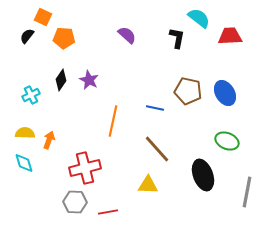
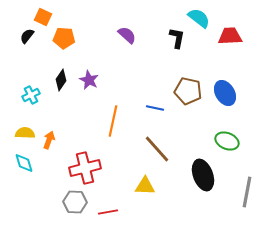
yellow triangle: moved 3 px left, 1 px down
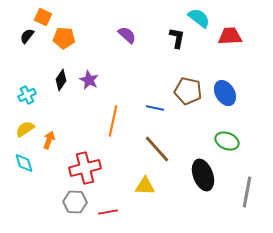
cyan cross: moved 4 px left
yellow semicircle: moved 4 px up; rotated 36 degrees counterclockwise
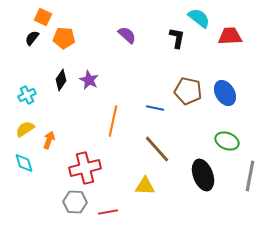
black semicircle: moved 5 px right, 2 px down
gray line: moved 3 px right, 16 px up
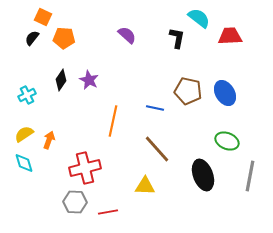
yellow semicircle: moved 1 px left, 5 px down
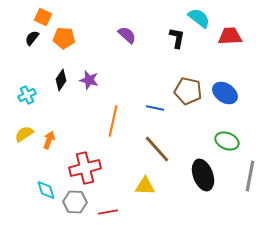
purple star: rotated 12 degrees counterclockwise
blue ellipse: rotated 25 degrees counterclockwise
cyan diamond: moved 22 px right, 27 px down
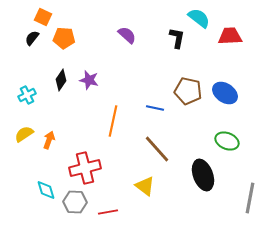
gray line: moved 22 px down
yellow triangle: rotated 35 degrees clockwise
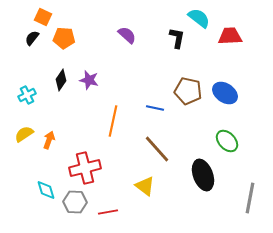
green ellipse: rotated 25 degrees clockwise
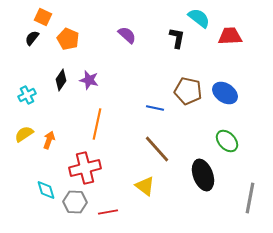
orange pentagon: moved 4 px right, 1 px down; rotated 20 degrees clockwise
orange line: moved 16 px left, 3 px down
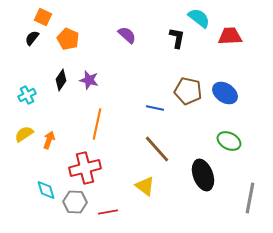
green ellipse: moved 2 px right; rotated 20 degrees counterclockwise
